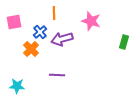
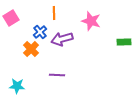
pink square: moved 3 px left, 4 px up; rotated 21 degrees counterclockwise
green rectangle: rotated 72 degrees clockwise
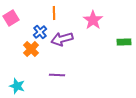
pink star: moved 2 px right, 1 px up; rotated 18 degrees clockwise
cyan star: rotated 14 degrees clockwise
